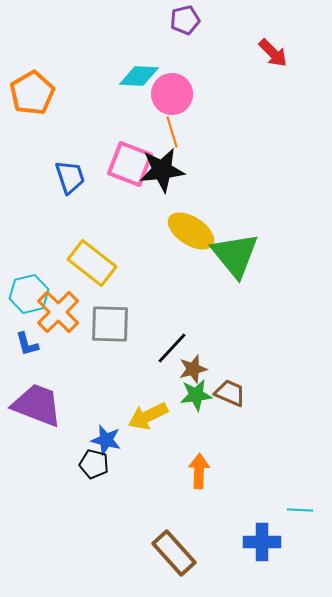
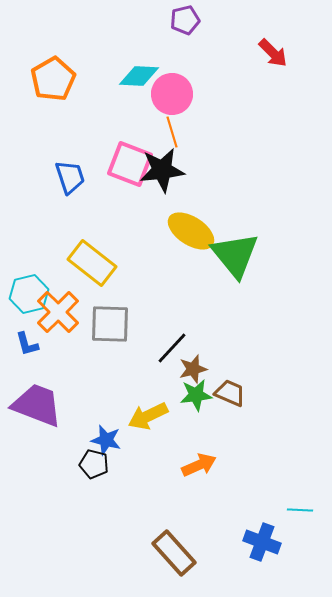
orange pentagon: moved 21 px right, 14 px up
orange arrow: moved 6 px up; rotated 64 degrees clockwise
blue cross: rotated 21 degrees clockwise
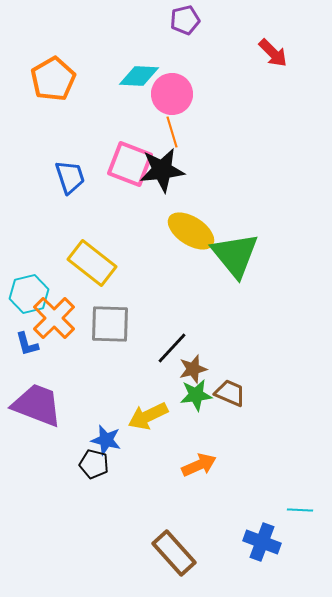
orange cross: moved 4 px left, 6 px down
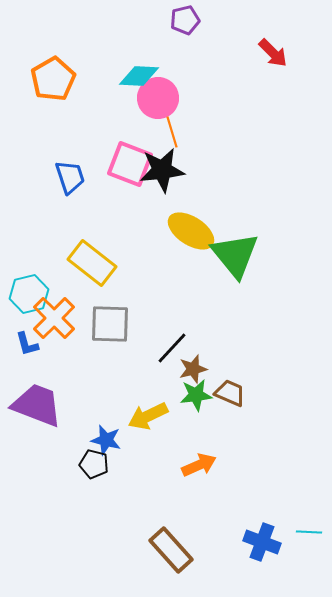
pink circle: moved 14 px left, 4 px down
cyan line: moved 9 px right, 22 px down
brown rectangle: moved 3 px left, 3 px up
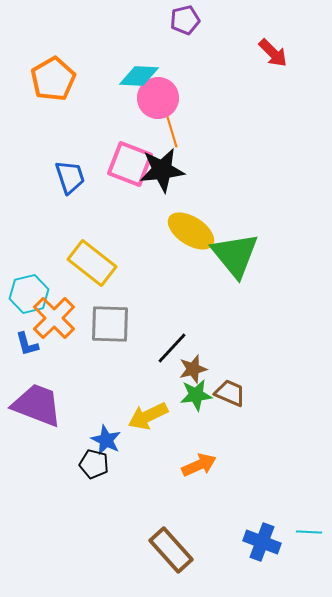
blue star: rotated 12 degrees clockwise
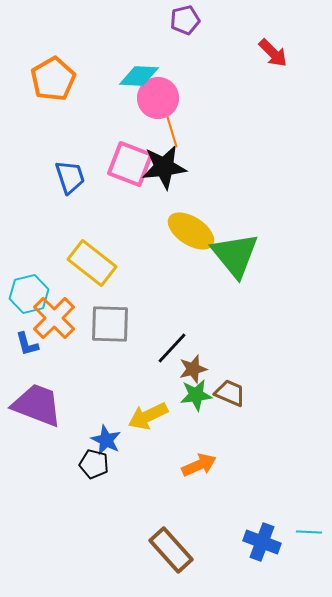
black star: moved 2 px right, 3 px up
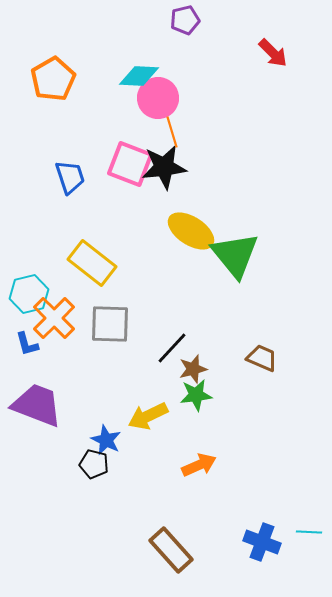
brown trapezoid: moved 32 px right, 35 px up
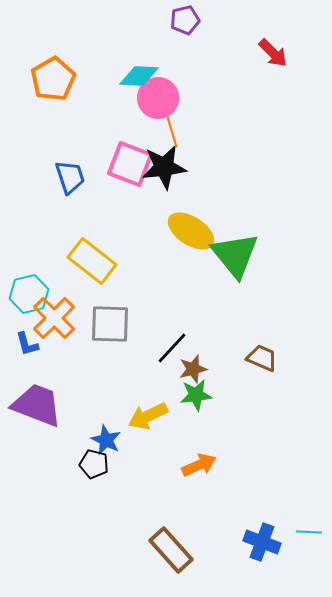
yellow rectangle: moved 2 px up
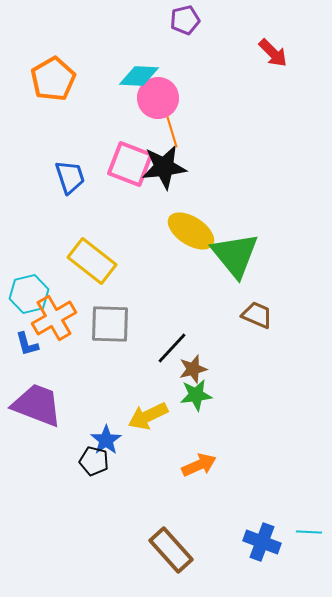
orange cross: rotated 15 degrees clockwise
brown trapezoid: moved 5 px left, 43 px up
blue star: rotated 12 degrees clockwise
black pentagon: moved 3 px up
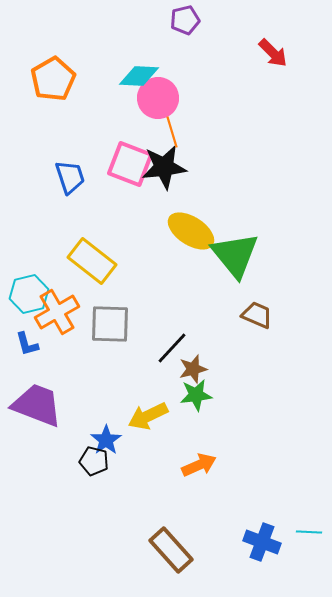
orange cross: moved 3 px right, 6 px up
